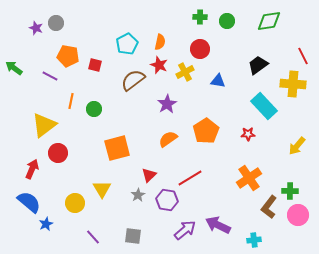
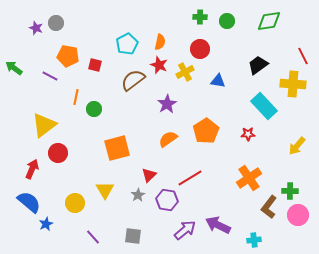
orange line at (71, 101): moved 5 px right, 4 px up
yellow triangle at (102, 189): moved 3 px right, 1 px down
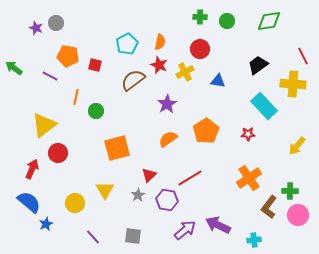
green circle at (94, 109): moved 2 px right, 2 px down
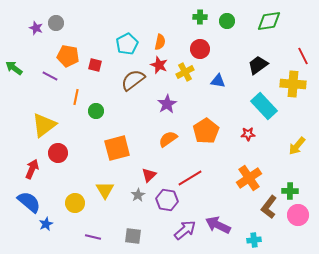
purple line at (93, 237): rotated 35 degrees counterclockwise
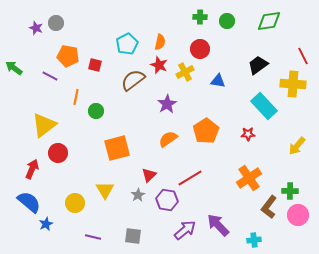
purple arrow at (218, 225): rotated 20 degrees clockwise
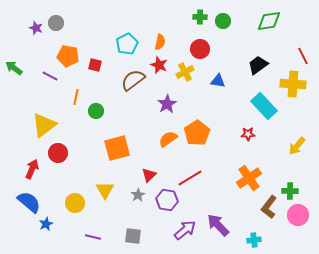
green circle at (227, 21): moved 4 px left
orange pentagon at (206, 131): moved 9 px left, 2 px down
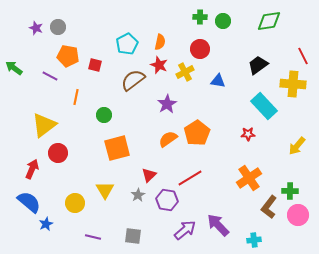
gray circle at (56, 23): moved 2 px right, 4 px down
green circle at (96, 111): moved 8 px right, 4 px down
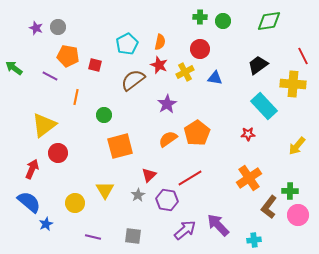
blue triangle at (218, 81): moved 3 px left, 3 px up
orange square at (117, 148): moved 3 px right, 2 px up
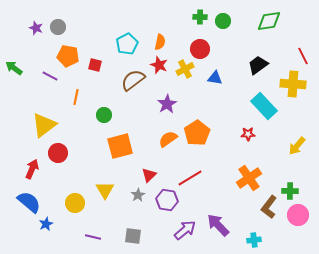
yellow cross at (185, 72): moved 3 px up
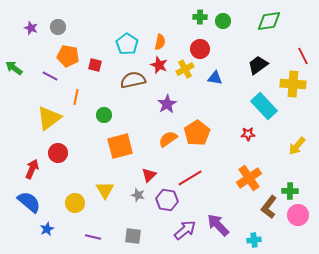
purple star at (36, 28): moved 5 px left
cyan pentagon at (127, 44): rotated 10 degrees counterclockwise
brown semicircle at (133, 80): rotated 25 degrees clockwise
yellow triangle at (44, 125): moved 5 px right, 7 px up
gray star at (138, 195): rotated 24 degrees counterclockwise
blue star at (46, 224): moved 1 px right, 5 px down
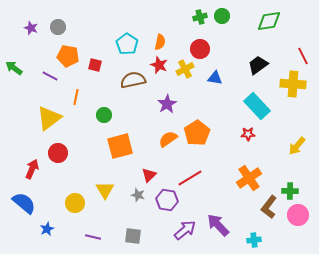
green cross at (200, 17): rotated 16 degrees counterclockwise
green circle at (223, 21): moved 1 px left, 5 px up
cyan rectangle at (264, 106): moved 7 px left
blue semicircle at (29, 202): moved 5 px left, 1 px down
